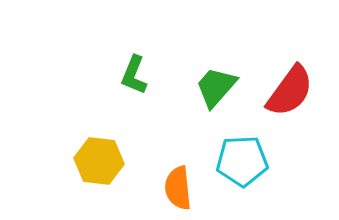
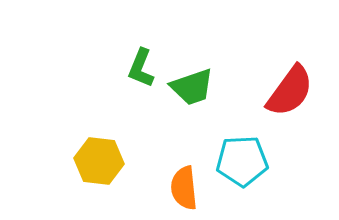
green L-shape: moved 7 px right, 7 px up
green trapezoid: moved 24 px left; rotated 150 degrees counterclockwise
orange semicircle: moved 6 px right
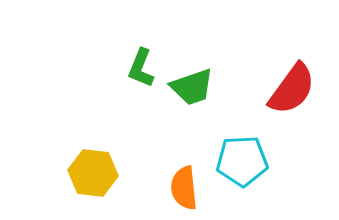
red semicircle: moved 2 px right, 2 px up
yellow hexagon: moved 6 px left, 12 px down
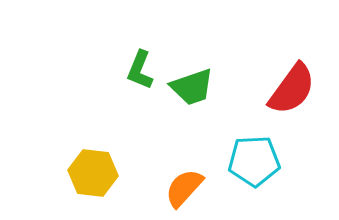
green L-shape: moved 1 px left, 2 px down
cyan pentagon: moved 12 px right
orange semicircle: rotated 48 degrees clockwise
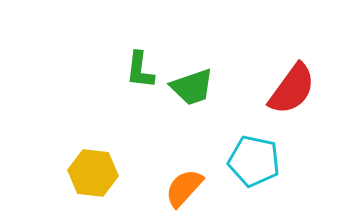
green L-shape: rotated 15 degrees counterclockwise
cyan pentagon: rotated 15 degrees clockwise
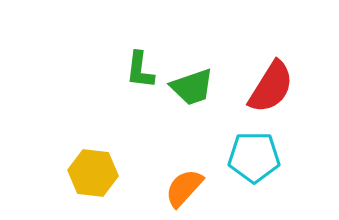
red semicircle: moved 21 px left, 2 px up; rotated 4 degrees counterclockwise
cyan pentagon: moved 4 px up; rotated 12 degrees counterclockwise
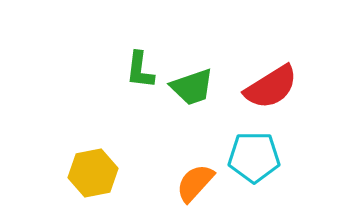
red semicircle: rotated 26 degrees clockwise
yellow hexagon: rotated 18 degrees counterclockwise
orange semicircle: moved 11 px right, 5 px up
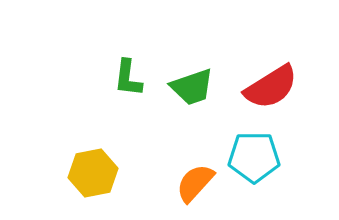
green L-shape: moved 12 px left, 8 px down
